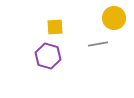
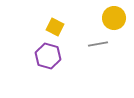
yellow square: rotated 30 degrees clockwise
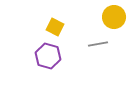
yellow circle: moved 1 px up
